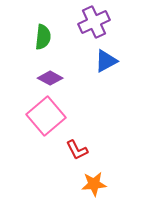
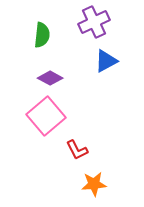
green semicircle: moved 1 px left, 2 px up
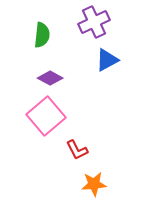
blue triangle: moved 1 px right, 1 px up
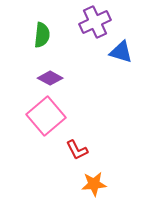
purple cross: moved 1 px right
blue triangle: moved 14 px right, 8 px up; rotated 45 degrees clockwise
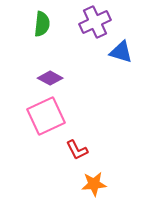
green semicircle: moved 11 px up
pink square: rotated 15 degrees clockwise
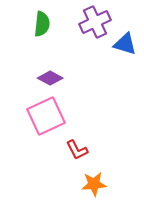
blue triangle: moved 4 px right, 8 px up
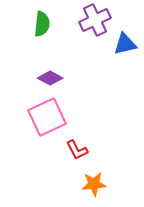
purple cross: moved 2 px up
blue triangle: rotated 30 degrees counterclockwise
pink square: moved 1 px right, 1 px down
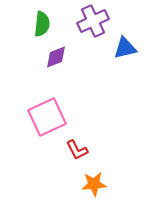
purple cross: moved 2 px left, 1 px down
blue triangle: moved 4 px down
purple diamond: moved 6 px right, 21 px up; rotated 50 degrees counterclockwise
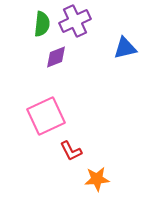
purple cross: moved 18 px left
pink square: moved 1 px left, 1 px up
red L-shape: moved 6 px left, 1 px down
orange star: moved 3 px right, 5 px up
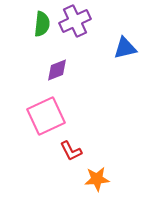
purple diamond: moved 1 px right, 13 px down
